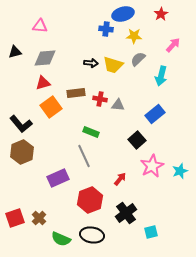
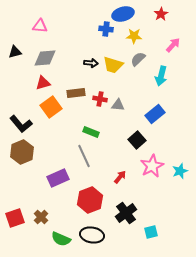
red arrow: moved 2 px up
brown cross: moved 2 px right, 1 px up
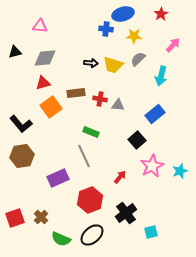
brown hexagon: moved 4 px down; rotated 15 degrees clockwise
black ellipse: rotated 50 degrees counterclockwise
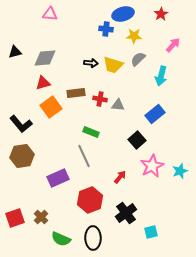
pink triangle: moved 10 px right, 12 px up
black ellipse: moved 1 px right, 3 px down; rotated 50 degrees counterclockwise
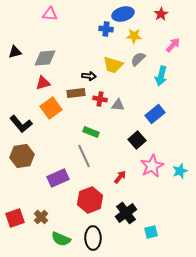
black arrow: moved 2 px left, 13 px down
orange square: moved 1 px down
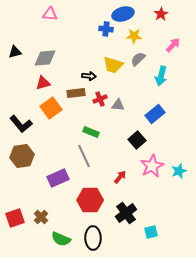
red cross: rotated 32 degrees counterclockwise
cyan star: moved 1 px left
red hexagon: rotated 20 degrees clockwise
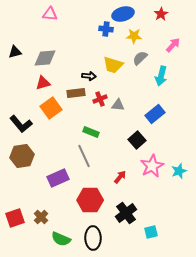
gray semicircle: moved 2 px right, 1 px up
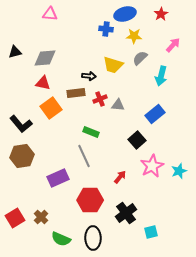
blue ellipse: moved 2 px right
red triangle: rotated 28 degrees clockwise
red square: rotated 12 degrees counterclockwise
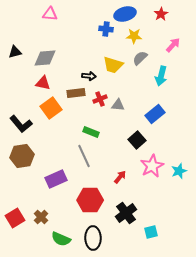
purple rectangle: moved 2 px left, 1 px down
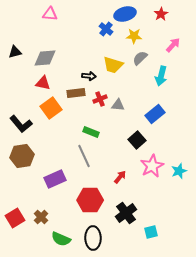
blue cross: rotated 32 degrees clockwise
purple rectangle: moved 1 px left
